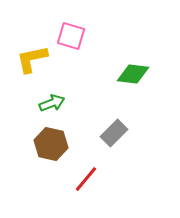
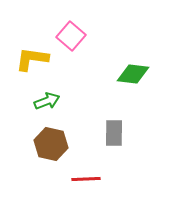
pink square: rotated 24 degrees clockwise
yellow L-shape: rotated 20 degrees clockwise
green arrow: moved 5 px left, 2 px up
gray rectangle: rotated 44 degrees counterclockwise
red line: rotated 48 degrees clockwise
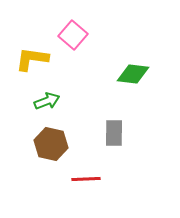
pink square: moved 2 px right, 1 px up
